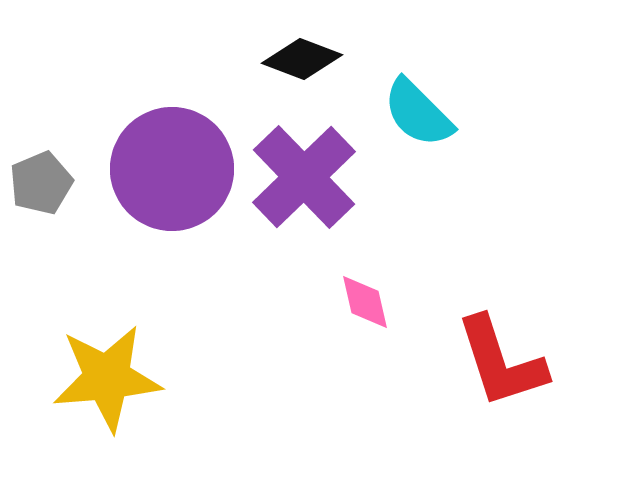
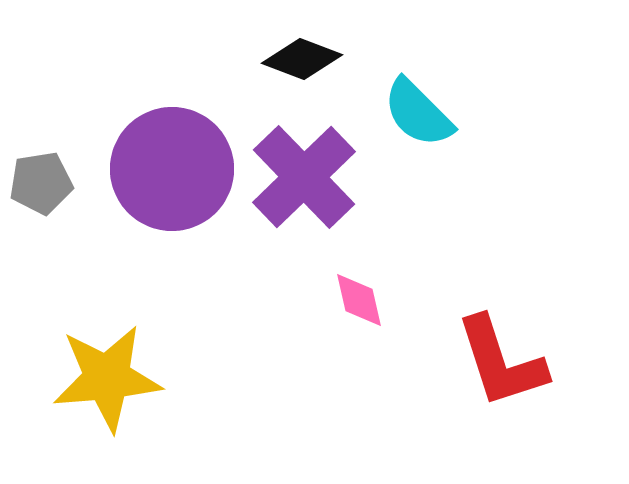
gray pentagon: rotated 14 degrees clockwise
pink diamond: moved 6 px left, 2 px up
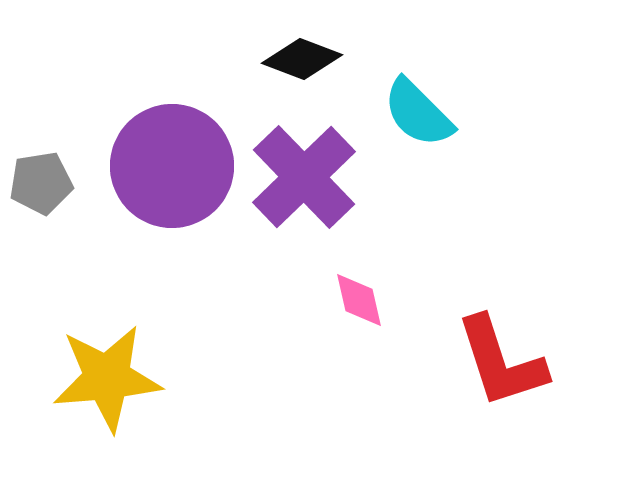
purple circle: moved 3 px up
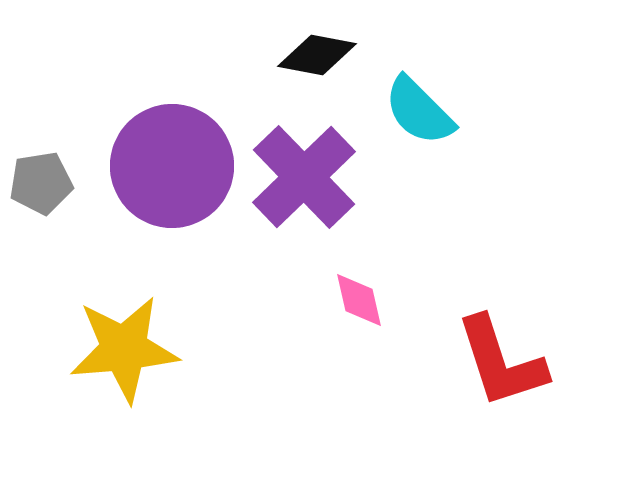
black diamond: moved 15 px right, 4 px up; rotated 10 degrees counterclockwise
cyan semicircle: moved 1 px right, 2 px up
yellow star: moved 17 px right, 29 px up
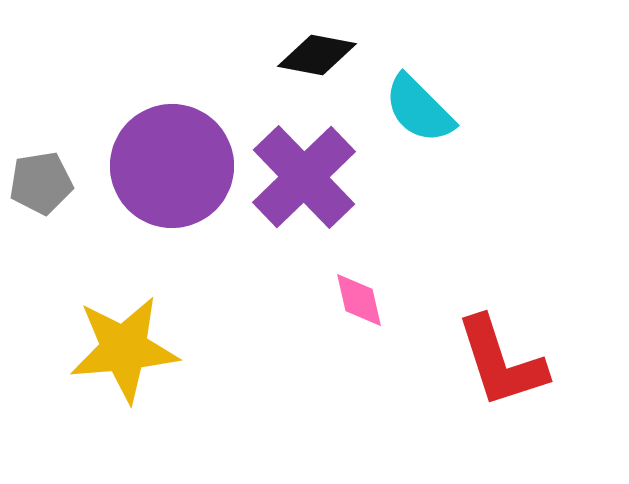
cyan semicircle: moved 2 px up
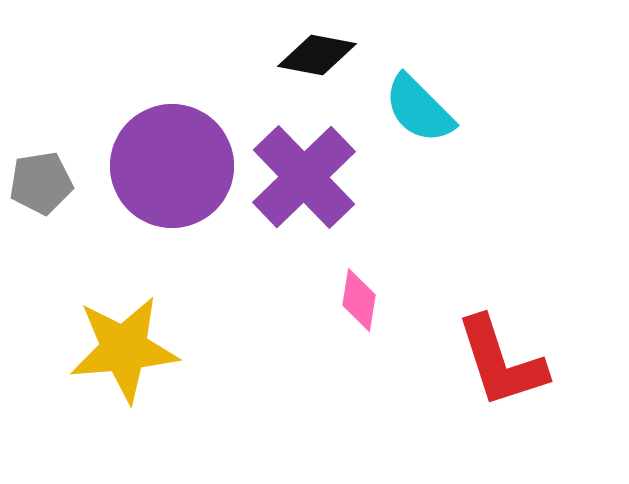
pink diamond: rotated 22 degrees clockwise
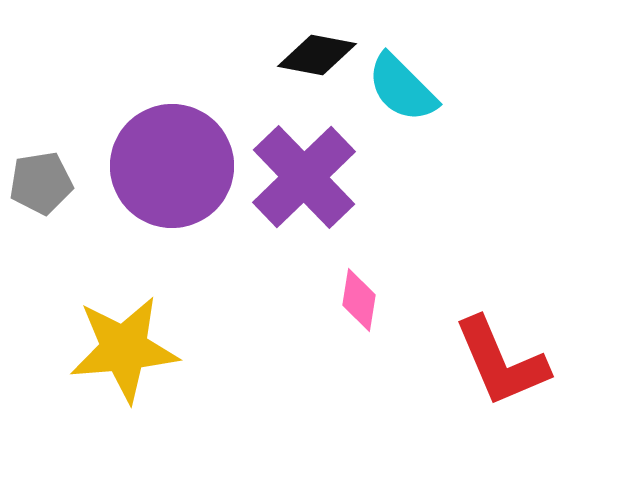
cyan semicircle: moved 17 px left, 21 px up
red L-shape: rotated 5 degrees counterclockwise
